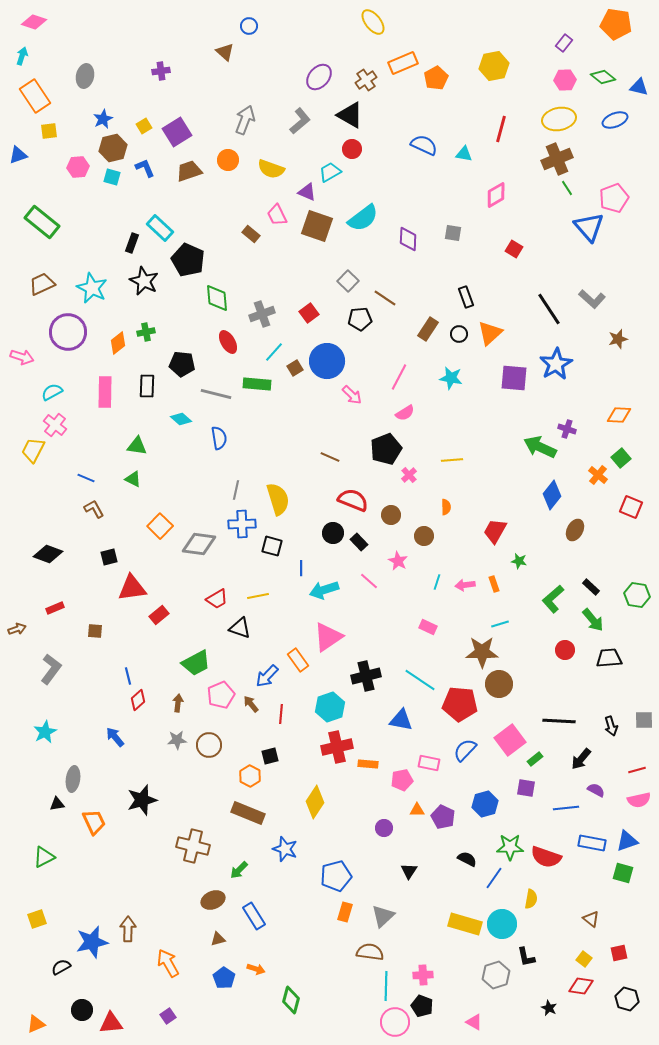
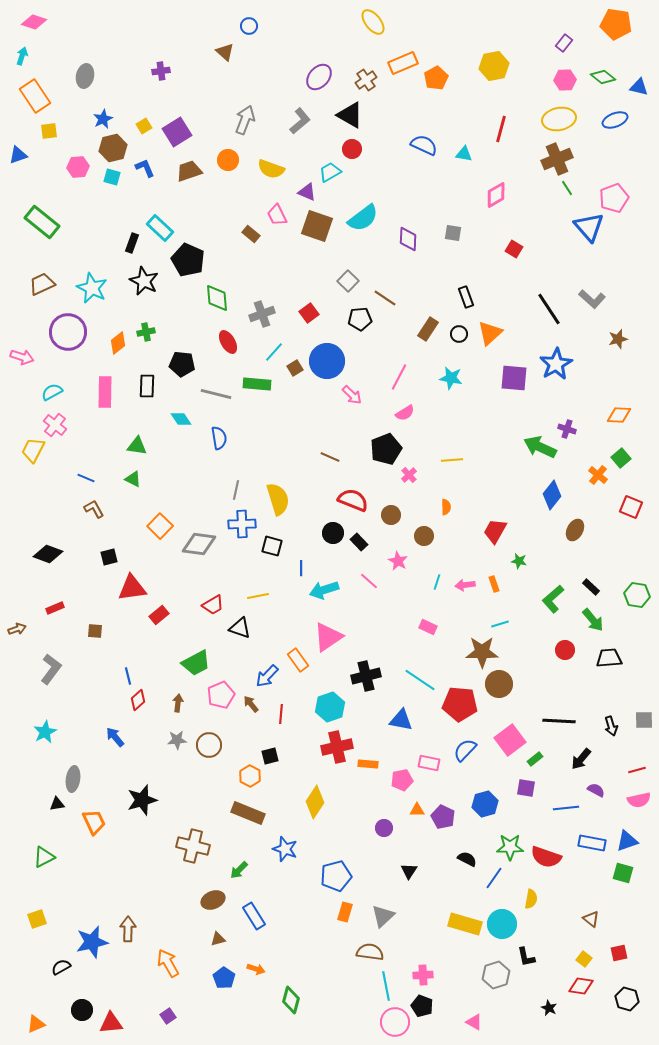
cyan diamond at (181, 419): rotated 15 degrees clockwise
red trapezoid at (217, 599): moved 4 px left, 6 px down
cyan line at (386, 986): rotated 12 degrees counterclockwise
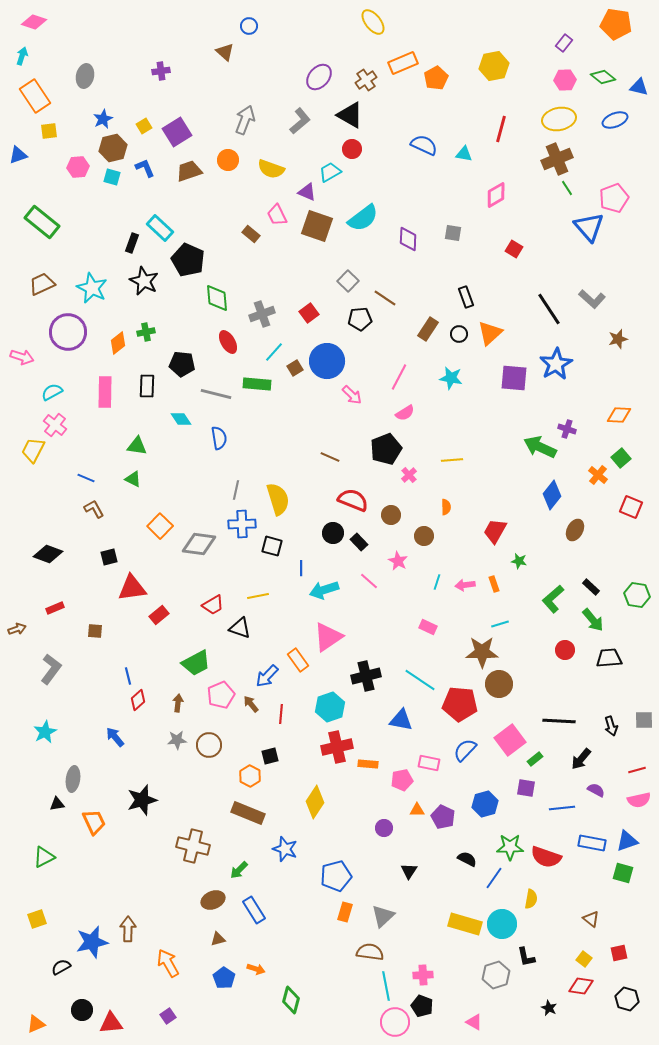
blue line at (566, 808): moved 4 px left
blue rectangle at (254, 916): moved 6 px up
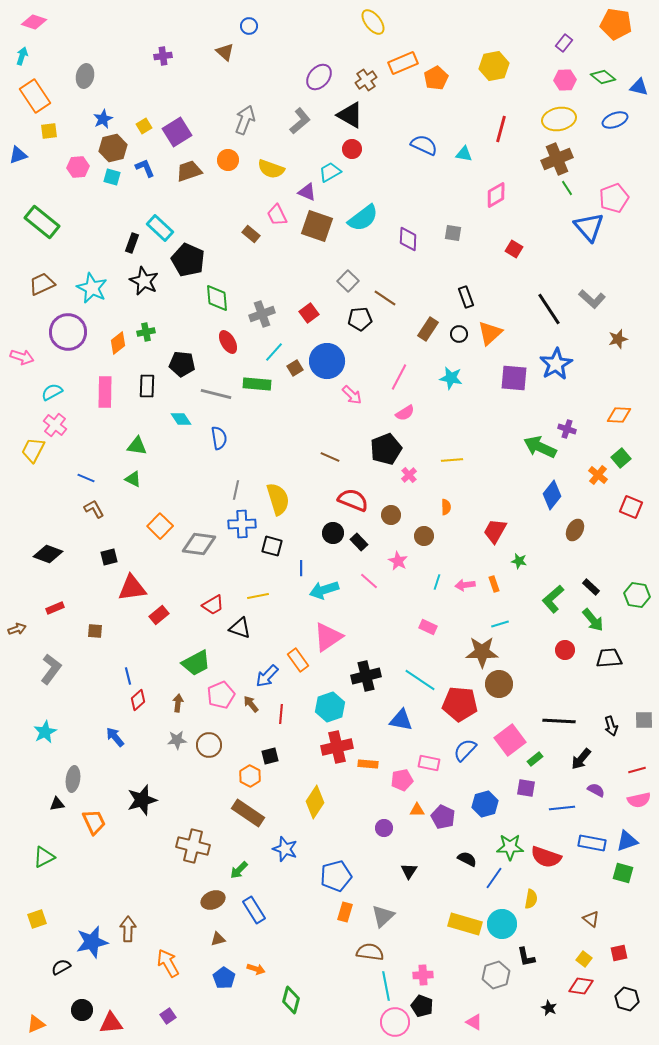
purple cross at (161, 71): moved 2 px right, 15 px up
brown rectangle at (248, 813): rotated 12 degrees clockwise
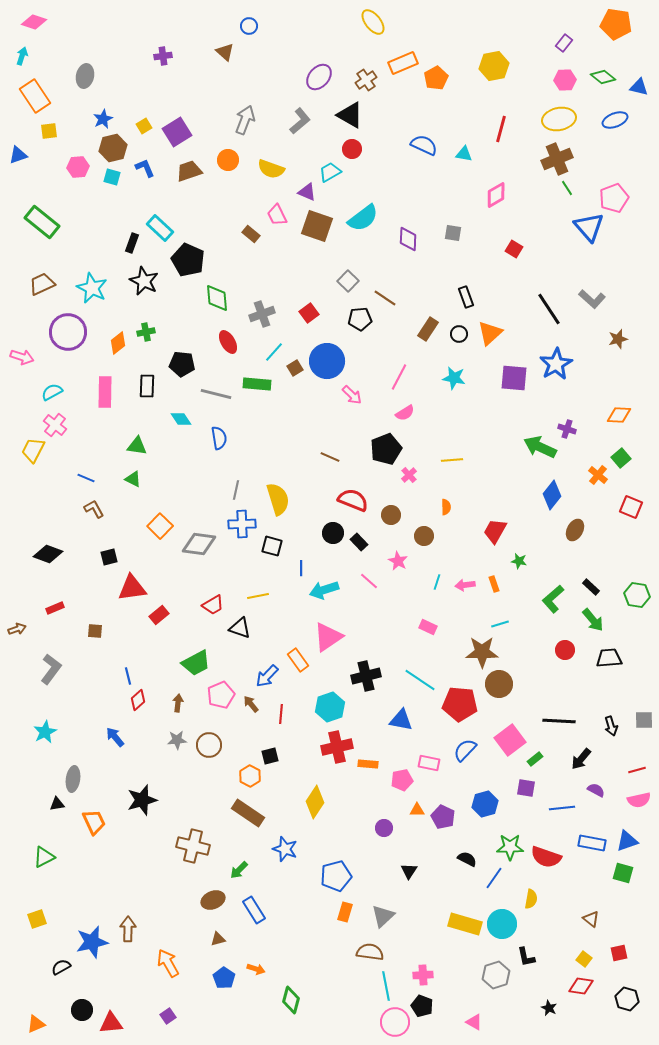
cyan star at (451, 378): moved 3 px right
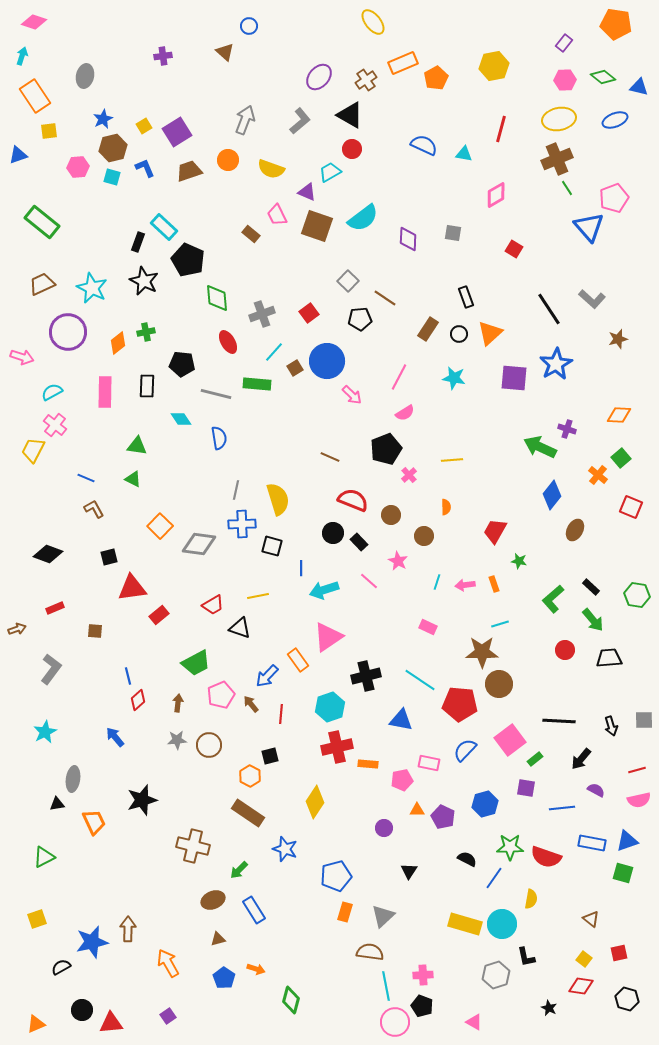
cyan rectangle at (160, 228): moved 4 px right, 1 px up
black rectangle at (132, 243): moved 6 px right, 1 px up
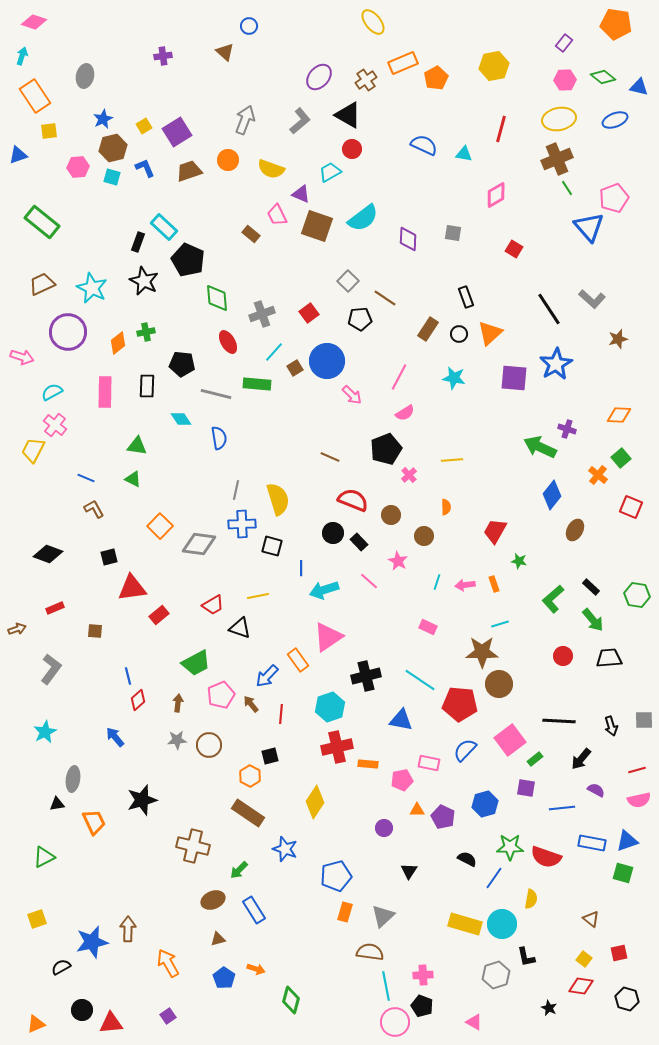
black triangle at (350, 115): moved 2 px left
purple triangle at (307, 192): moved 6 px left, 2 px down
red circle at (565, 650): moved 2 px left, 6 px down
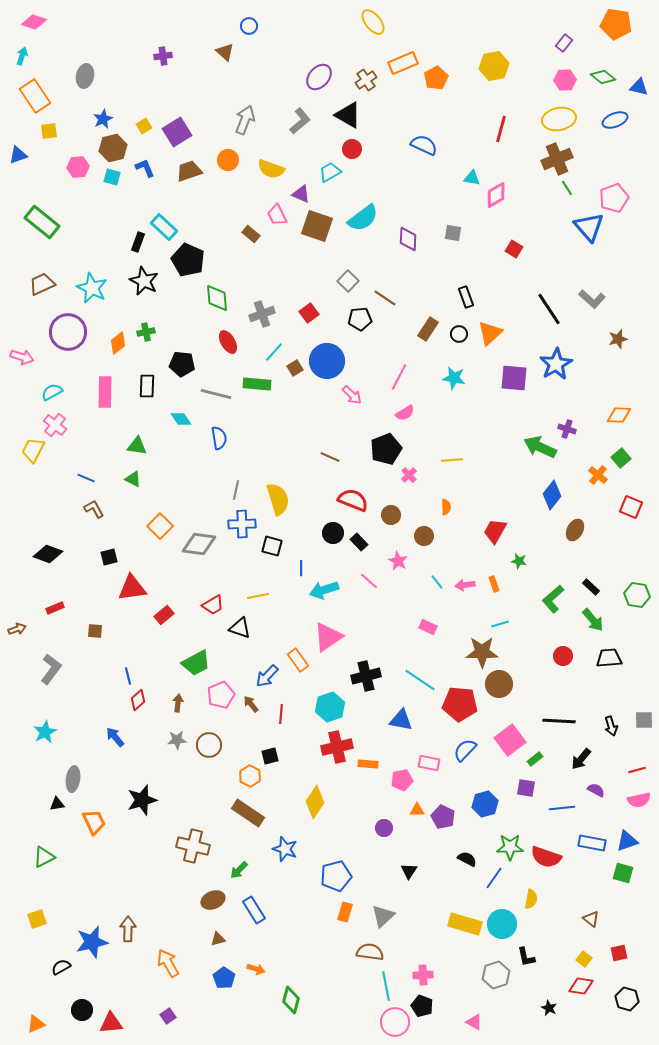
cyan triangle at (464, 154): moved 8 px right, 24 px down
cyan line at (437, 582): rotated 56 degrees counterclockwise
red rectangle at (159, 615): moved 5 px right
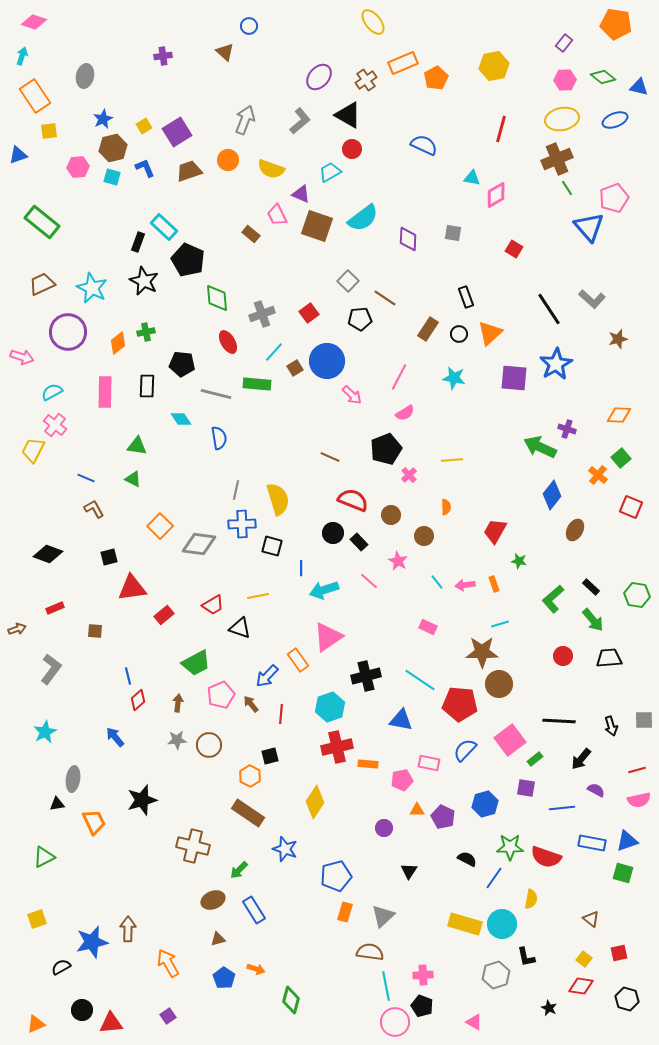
yellow ellipse at (559, 119): moved 3 px right
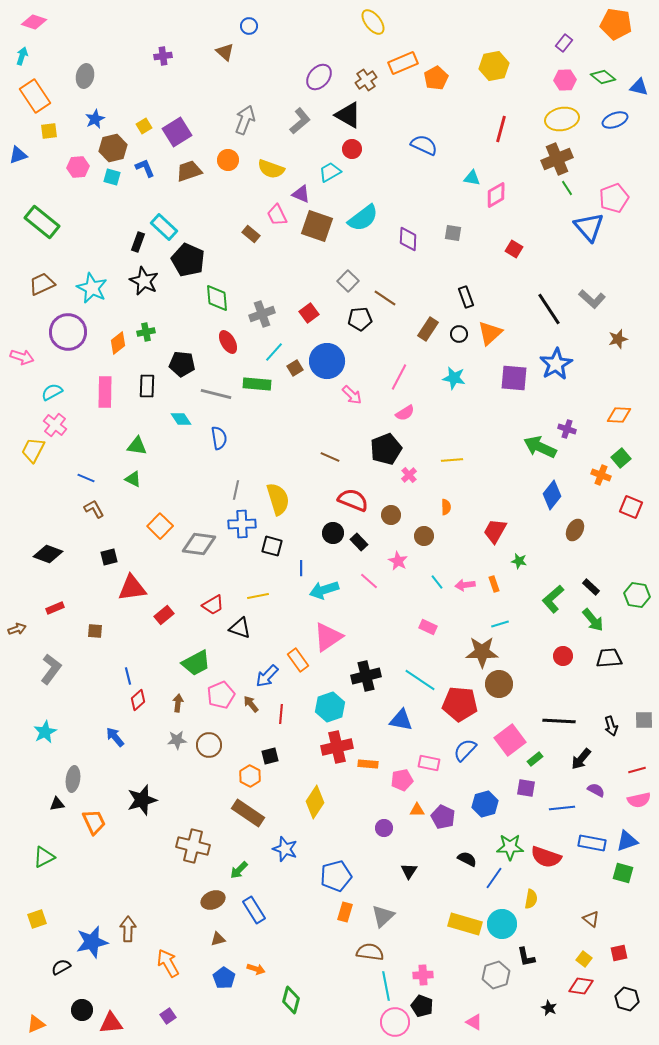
blue star at (103, 119): moved 8 px left
orange cross at (598, 475): moved 3 px right; rotated 18 degrees counterclockwise
